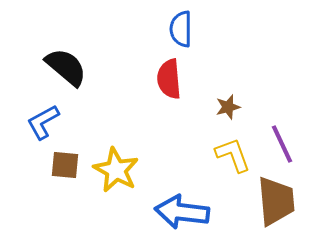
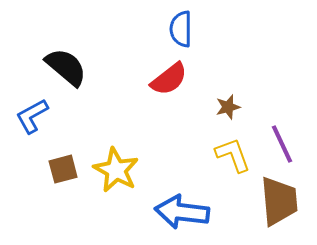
red semicircle: rotated 123 degrees counterclockwise
blue L-shape: moved 11 px left, 6 px up
brown square: moved 2 px left, 4 px down; rotated 20 degrees counterclockwise
brown trapezoid: moved 3 px right
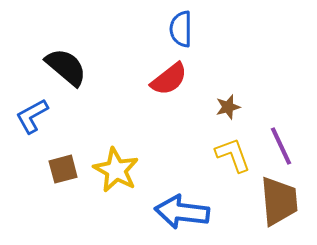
purple line: moved 1 px left, 2 px down
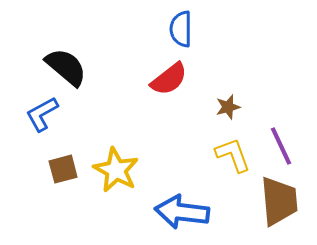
blue L-shape: moved 10 px right, 2 px up
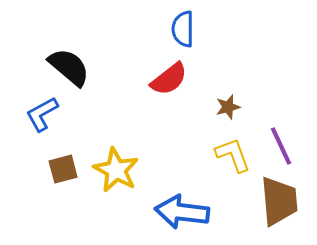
blue semicircle: moved 2 px right
black semicircle: moved 3 px right
